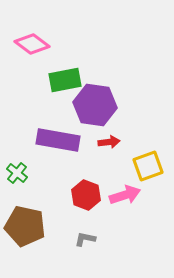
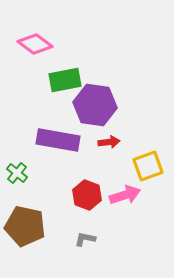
pink diamond: moved 3 px right
red hexagon: moved 1 px right
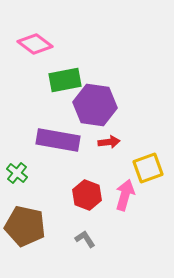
yellow square: moved 2 px down
pink arrow: rotated 56 degrees counterclockwise
gray L-shape: rotated 45 degrees clockwise
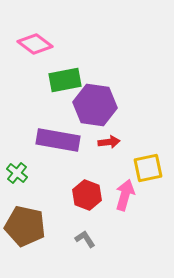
yellow square: rotated 8 degrees clockwise
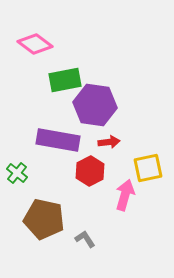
red hexagon: moved 3 px right, 24 px up; rotated 12 degrees clockwise
brown pentagon: moved 19 px right, 7 px up
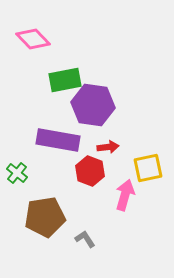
pink diamond: moved 2 px left, 5 px up; rotated 8 degrees clockwise
purple hexagon: moved 2 px left
red arrow: moved 1 px left, 5 px down
red hexagon: rotated 12 degrees counterclockwise
brown pentagon: moved 1 px right, 2 px up; rotated 21 degrees counterclockwise
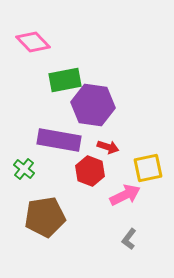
pink diamond: moved 3 px down
purple rectangle: moved 1 px right
red arrow: rotated 25 degrees clockwise
green cross: moved 7 px right, 4 px up
pink arrow: rotated 48 degrees clockwise
gray L-shape: moved 44 px right; rotated 110 degrees counterclockwise
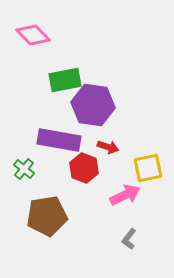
pink diamond: moved 7 px up
red hexagon: moved 6 px left, 3 px up
brown pentagon: moved 2 px right, 1 px up
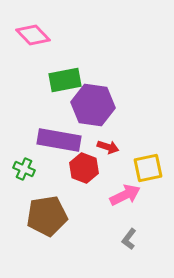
green cross: rotated 15 degrees counterclockwise
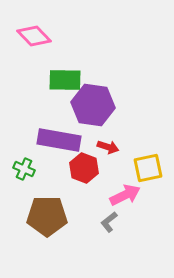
pink diamond: moved 1 px right, 1 px down
green rectangle: rotated 12 degrees clockwise
brown pentagon: rotated 9 degrees clockwise
gray L-shape: moved 20 px left, 17 px up; rotated 15 degrees clockwise
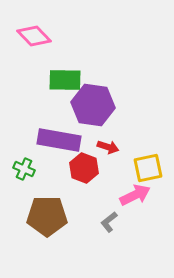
pink arrow: moved 10 px right
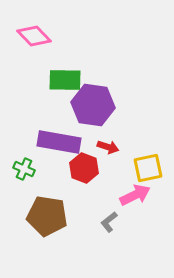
purple rectangle: moved 2 px down
brown pentagon: rotated 9 degrees clockwise
